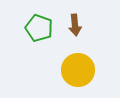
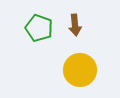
yellow circle: moved 2 px right
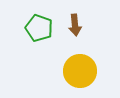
yellow circle: moved 1 px down
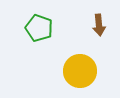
brown arrow: moved 24 px right
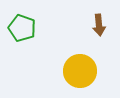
green pentagon: moved 17 px left
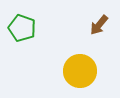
brown arrow: rotated 45 degrees clockwise
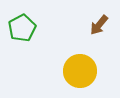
green pentagon: rotated 24 degrees clockwise
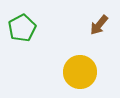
yellow circle: moved 1 px down
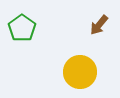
green pentagon: rotated 8 degrees counterclockwise
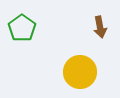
brown arrow: moved 1 px right, 2 px down; rotated 50 degrees counterclockwise
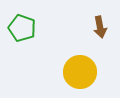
green pentagon: rotated 16 degrees counterclockwise
